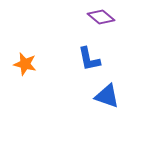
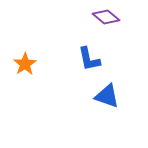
purple diamond: moved 5 px right
orange star: rotated 25 degrees clockwise
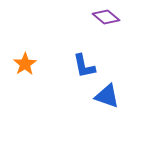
blue L-shape: moved 5 px left, 7 px down
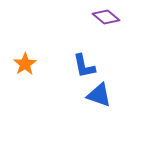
blue triangle: moved 8 px left, 1 px up
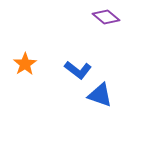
blue L-shape: moved 6 px left, 4 px down; rotated 40 degrees counterclockwise
blue triangle: moved 1 px right
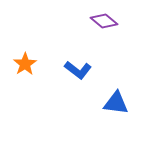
purple diamond: moved 2 px left, 4 px down
blue triangle: moved 16 px right, 8 px down; rotated 12 degrees counterclockwise
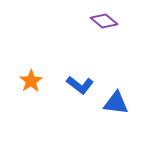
orange star: moved 6 px right, 17 px down
blue L-shape: moved 2 px right, 15 px down
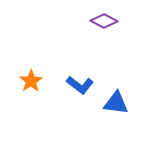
purple diamond: rotated 12 degrees counterclockwise
